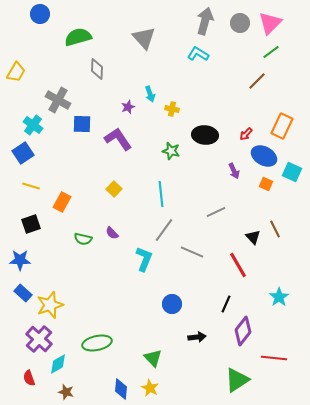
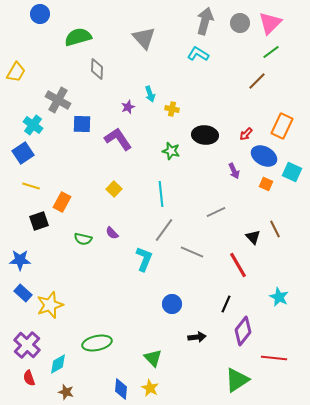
black square at (31, 224): moved 8 px right, 3 px up
cyan star at (279, 297): rotated 12 degrees counterclockwise
purple cross at (39, 339): moved 12 px left, 6 px down
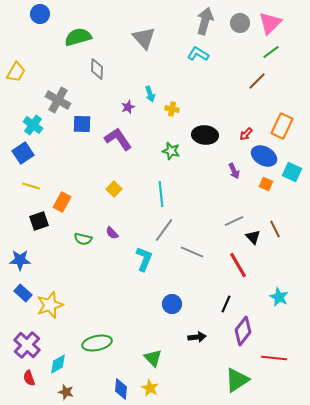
gray line at (216, 212): moved 18 px right, 9 px down
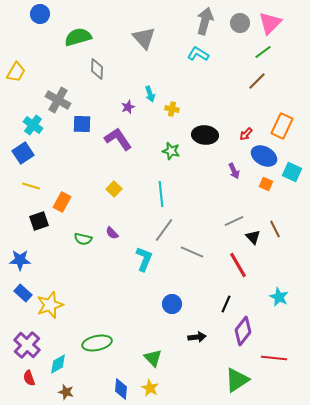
green line at (271, 52): moved 8 px left
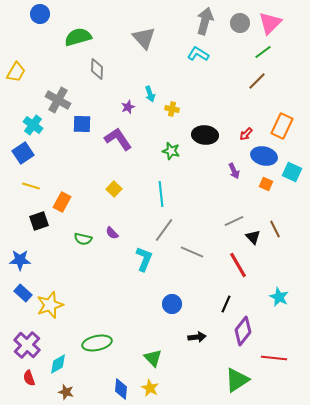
blue ellipse at (264, 156): rotated 15 degrees counterclockwise
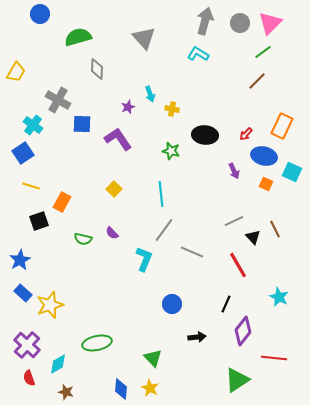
blue star at (20, 260): rotated 30 degrees counterclockwise
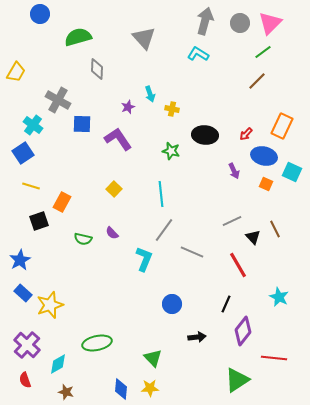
gray line at (234, 221): moved 2 px left
red semicircle at (29, 378): moved 4 px left, 2 px down
yellow star at (150, 388): rotated 30 degrees counterclockwise
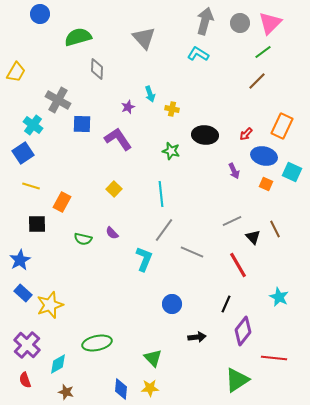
black square at (39, 221): moved 2 px left, 3 px down; rotated 18 degrees clockwise
